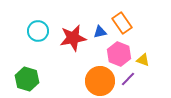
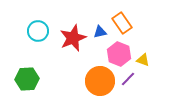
red star: rotated 12 degrees counterclockwise
green hexagon: rotated 20 degrees counterclockwise
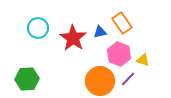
cyan circle: moved 3 px up
red star: rotated 16 degrees counterclockwise
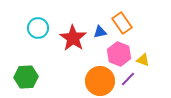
green hexagon: moved 1 px left, 2 px up
